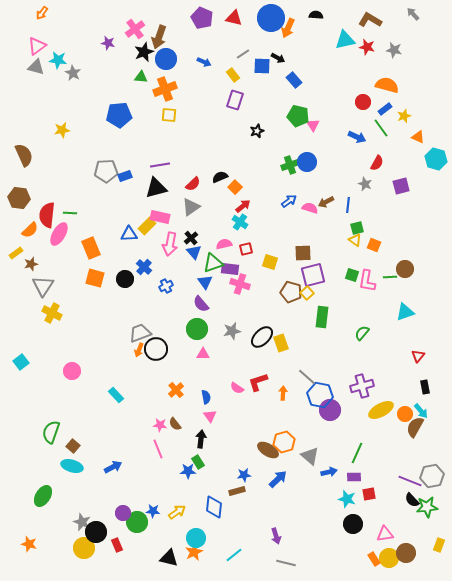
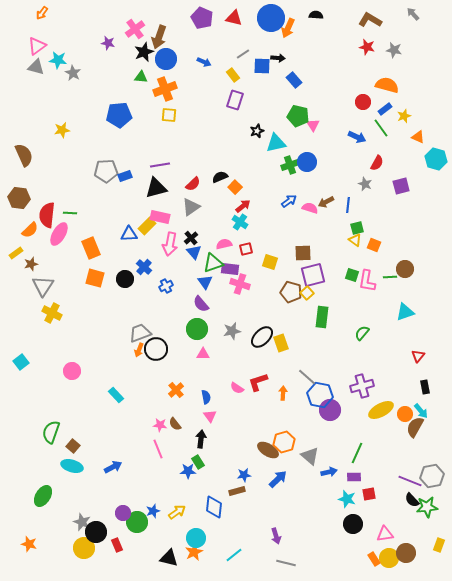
cyan triangle at (345, 40): moved 69 px left, 103 px down
black arrow at (278, 58): rotated 24 degrees counterclockwise
blue star at (153, 511): rotated 24 degrees counterclockwise
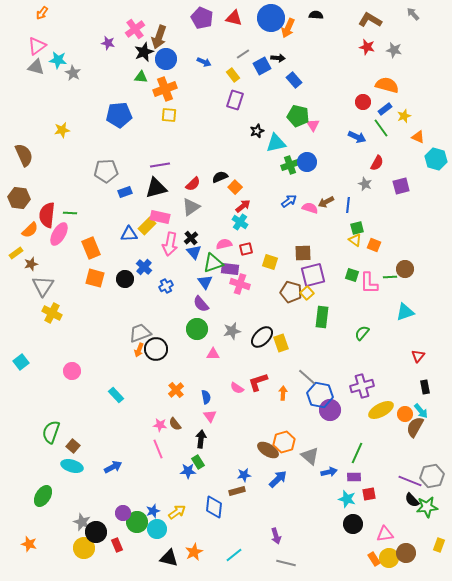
blue square at (262, 66): rotated 30 degrees counterclockwise
blue rectangle at (125, 176): moved 16 px down
pink L-shape at (367, 281): moved 2 px right, 2 px down; rotated 10 degrees counterclockwise
pink triangle at (203, 354): moved 10 px right
cyan circle at (196, 538): moved 39 px left, 9 px up
